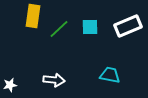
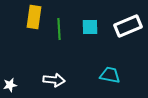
yellow rectangle: moved 1 px right, 1 px down
green line: rotated 50 degrees counterclockwise
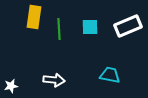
white star: moved 1 px right, 1 px down
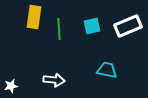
cyan square: moved 2 px right, 1 px up; rotated 12 degrees counterclockwise
cyan trapezoid: moved 3 px left, 5 px up
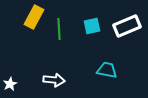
yellow rectangle: rotated 20 degrees clockwise
white rectangle: moved 1 px left
white star: moved 1 px left, 2 px up; rotated 16 degrees counterclockwise
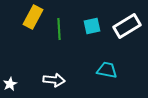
yellow rectangle: moved 1 px left
white rectangle: rotated 8 degrees counterclockwise
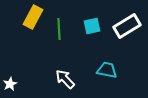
white arrow: moved 11 px right, 1 px up; rotated 140 degrees counterclockwise
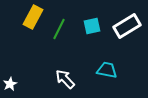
green line: rotated 30 degrees clockwise
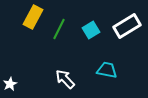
cyan square: moved 1 px left, 4 px down; rotated 18 degrees counterclockwise
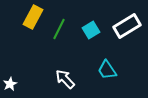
cyan trapezoid: rotated 135 degrees counterclockwise
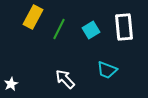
white rectangle: moved 3 px left, 1 px down; rotated 64 degrees counterclockwise
cyan trapezoid: rotated 35 degrees counterclockwise
white star: moved 1 px right
